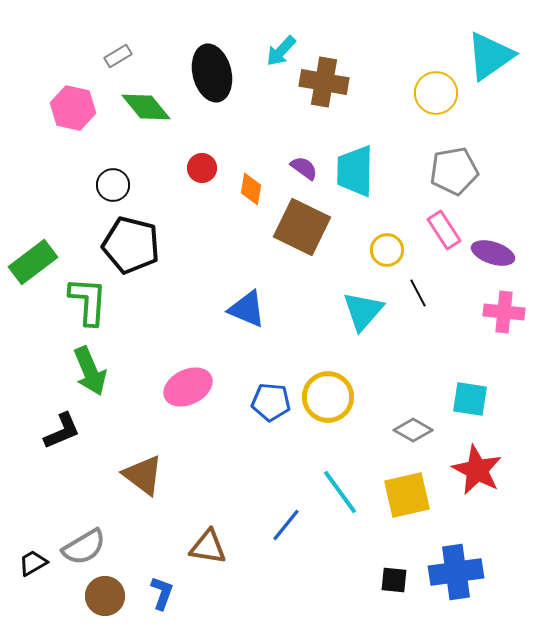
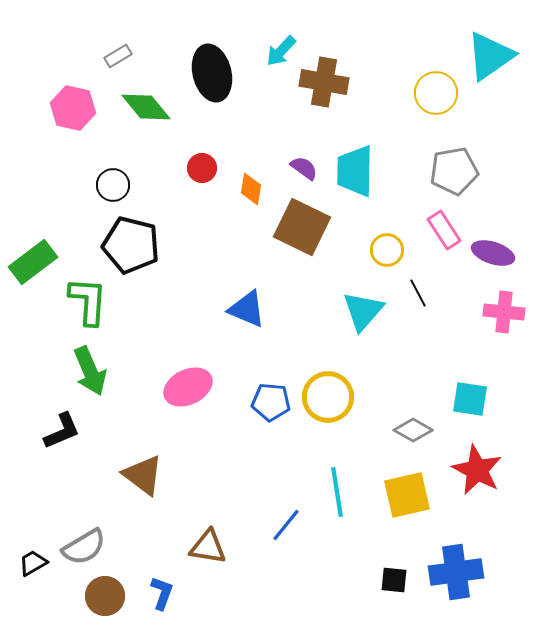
cyan line at (340, 492): moved 3 px left; rotated 27 degrees clockwise
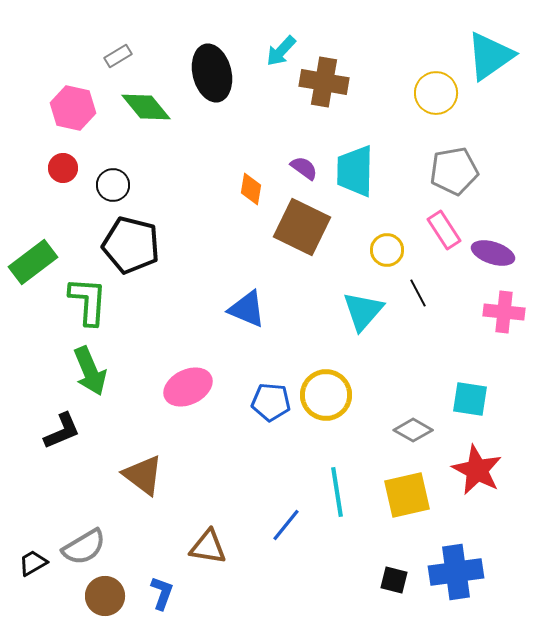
red circle at (202, 168): moved 139 px left
yellow circle at (328, 397): moved 2 px left, 2 px up
black square at (394, 580): rotated 8 degrees clockwise
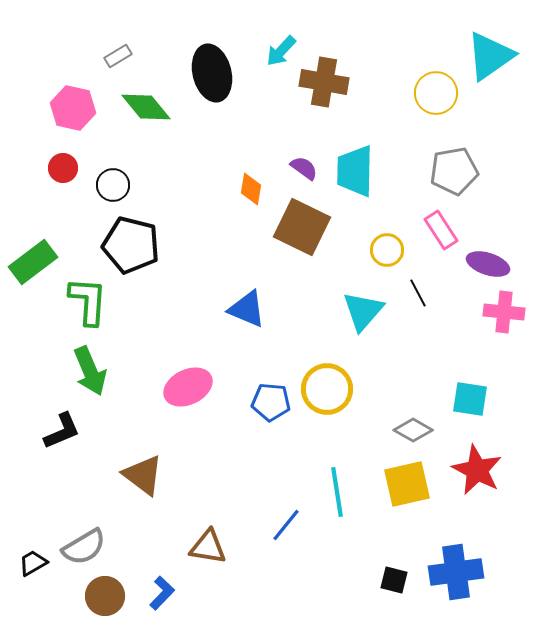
pink rectangle at (444, 230): moved 3 px left
purple ellipse at (493, 253): moved 5 px left, 11 px down
yellow circle at (326, 395): moved 1 px right, 6 px up
yellow square at (407, 495): moved 11 px up
blue L-shape at (162, 593): rotated 24 degrees clockwise
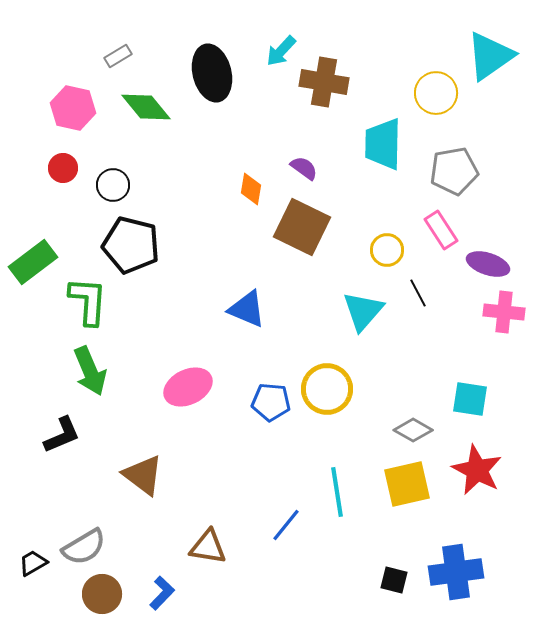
cyan trapezoid at (355, 171): moved 28 px right, 27 px up
black L-shape at (62, 431): moved 4 px down
brown circle at (105, 596): moved 3 px left, 2 px up
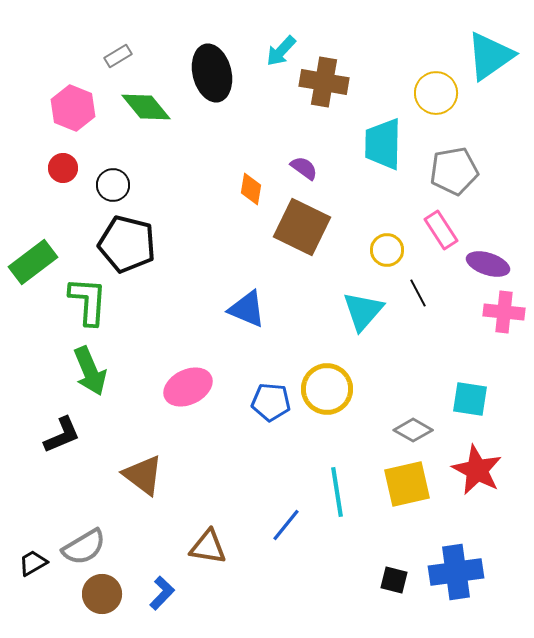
pink hexagon at (73, 108): rotated 9 degrees clockwise
black pentagon at (131, 245): moved 4 px left, 1 px up
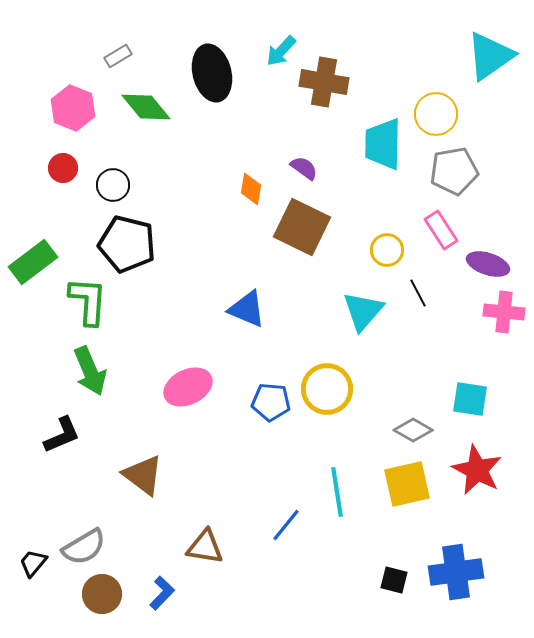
yellow circle at (436, 93): moved 21 px down
brown triangle at (208, 547): moved 3 px left
black trapezoid at (33, 563): rotated 20 degrees counterclockwise
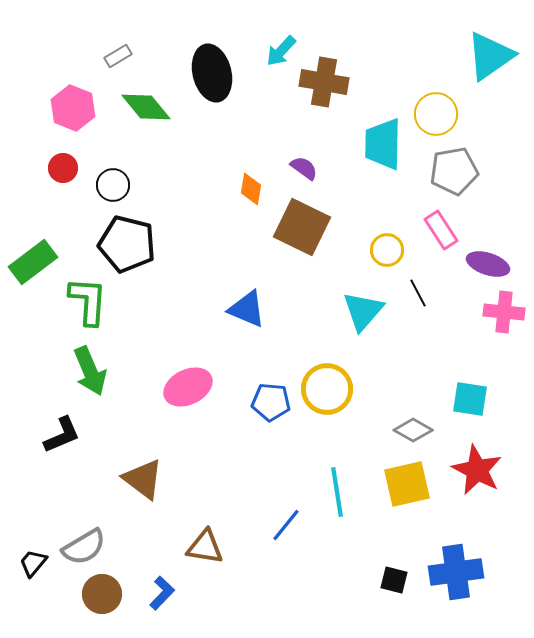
brown triangle at (143, 475): moved 4 px down
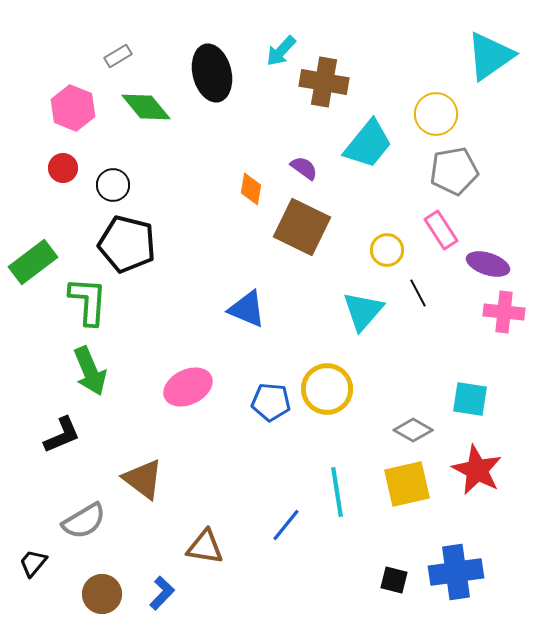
cyan trapezoid at (383, 144): moved 15 px left; rotated 142 degrees counterclockwise
gray semicircle at (84, 547): moved 26 px up
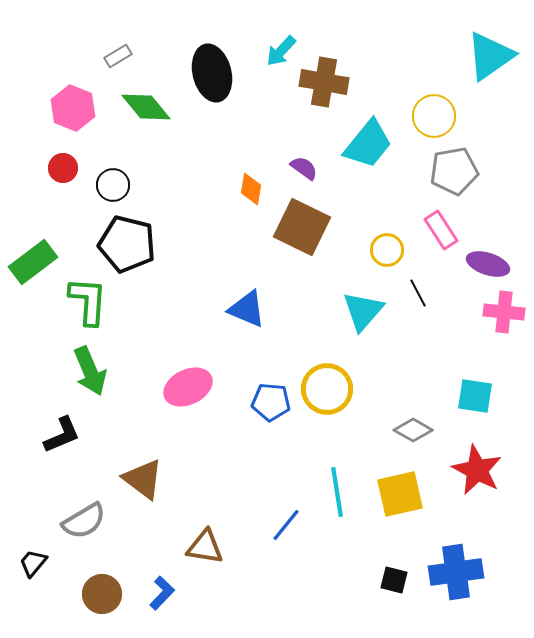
yellow circle at (436, 114): moved 2 px left, 2 px down
cyan square at (470, 399): moved 5 px right, 3 px up
yellow square at (407, 484): moved 7 px left, 10 px down
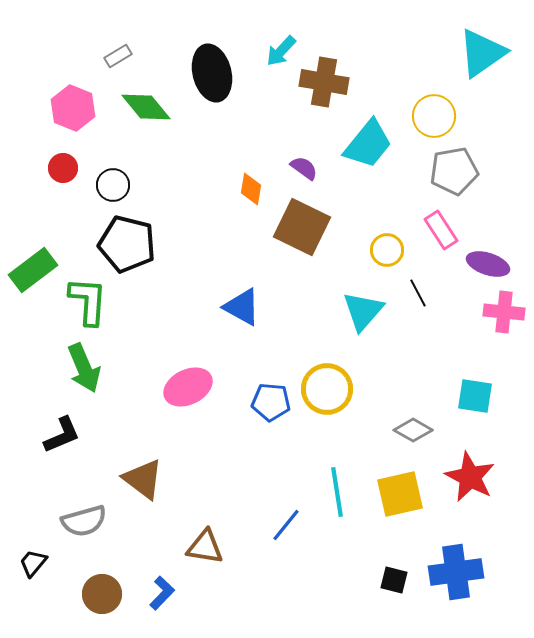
cyan triangle at (490, 56): moved 8 px left, 3 px up
green rectangle at (33, 262): moved 8 px down
blue triangle at (247, 309): moved 5 px left, 2 px up; rotated 6 degrees clockwise
green arrow at (90, 371): moved 6 px left, 3 px up
red star at (477, 470): moved 7 px left, 7 px down
gray semicircle at (84, 521): rotated 15 degrees clockwise
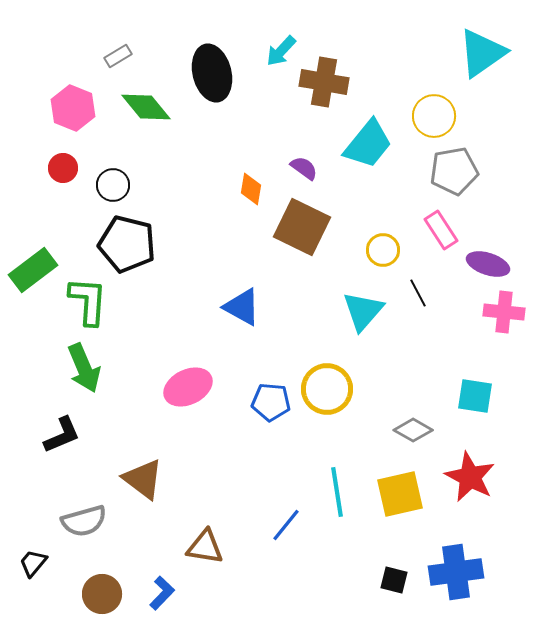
yellow circle at (387, 250): moved 4 px left
